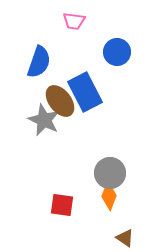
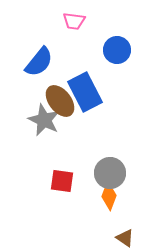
blue circle: moved 2 px up
blue semicircle: rotated 20 degrees clockwise
red square: moved 24 px up
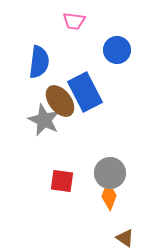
blue semicircle: rotated 32 degrees counterclockwise
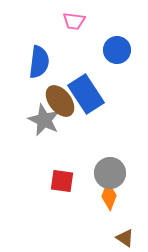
blue rectangle: moved 1 px right, 2 px down; rotated 6 degrees counterclockwise
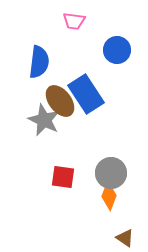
gray circle: moved 1 px right
red square: moved 1 px right, 4 px up
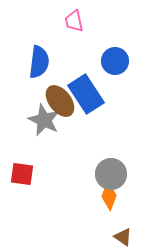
pink trapezoid: rotated 70 degrees clockwise
blue circle: moved 2 px left, 11 px down
gray circle: moved 1 px down
red square: moved 41 px left, 3 px up
brown triangle: moved 2 px left, 1 px up
